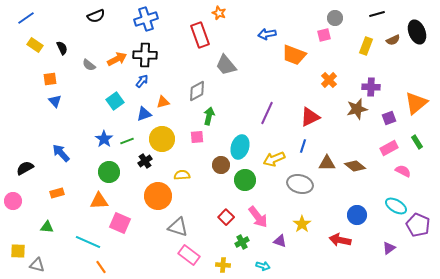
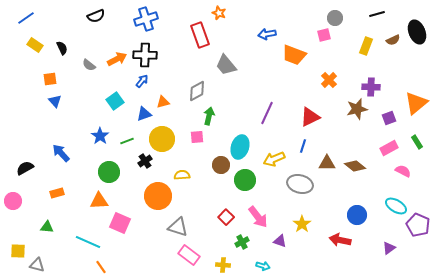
blue star at (104, 139): moved 4 px left, 3 px up
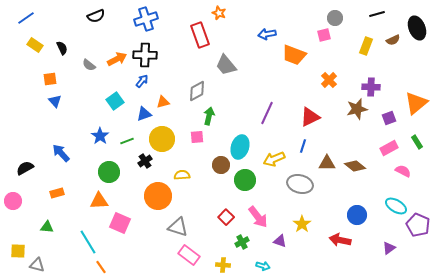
black ellipse at (417, 32): moved 4 px up
cyan line at (88, 242): rotated 35 degrees clockwise
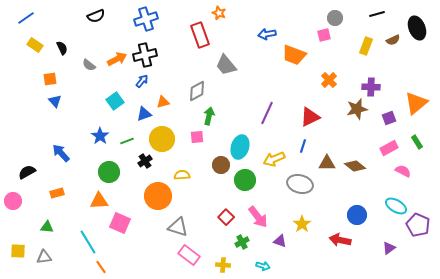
black cross at (145, 55): rotated 15 degrees counterclockwise
black semicircle at (25, 168): moved 2 px right, 4 px down
gray triangle at (37, 265): moved 7 px right, 8 px up; rotated 21 degrees counterclockwise
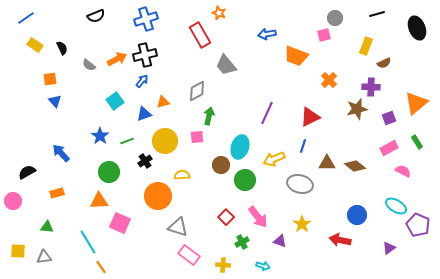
red rectangle at (200, 35): rotated 10 degrees counterclockwise
brown semicircle at (393, 40): moved 9 px left, 23 px down
orange trapezoid at (294, 55): moved 2 px right, 1 px down
yellow circle at (162, 139): moved 3 px right, 2 px down
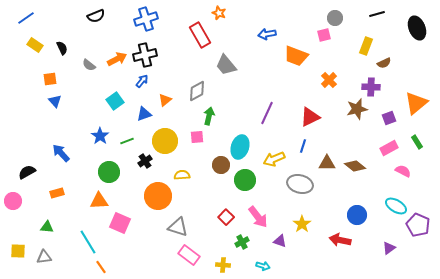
orange triangle at (163, 102): moved 2 px right, 2 px up; rotated 24 degrees counterclockwise
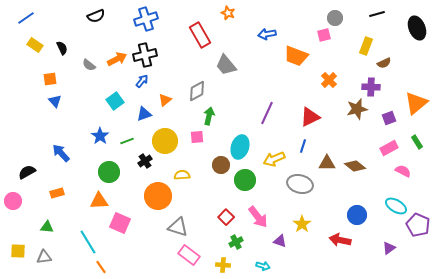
orange star at (219, 13): moved 9 px right
green cross at (242, 242): moved 6 px left
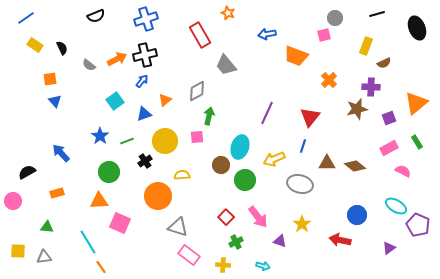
red triangle at (310, 117): rotated 25 degrees counterclockwise
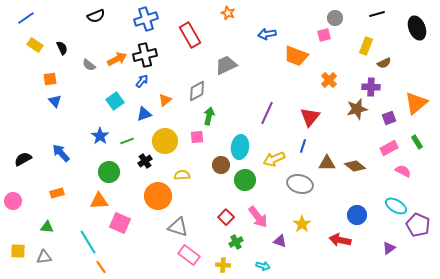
red rectangle at (200, 35): moved 10 px left
gray trapezoid at (226, 65): rotated 105 degrees clockwise
cyan ellipse at (240, 147): rotated 10 degrees counterclockwise
black semicircle at (27, 172): moved 4 px left, 13 px up
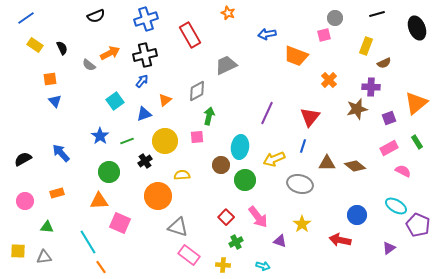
orange arrow at (117, 59): moved 7 px left, 6 px up
pink circle at (13, 201): moved 12 px right
